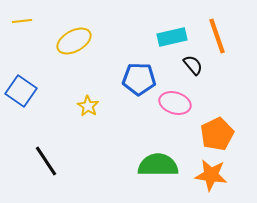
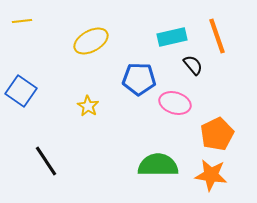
yellow ellipse: moved 17 px right
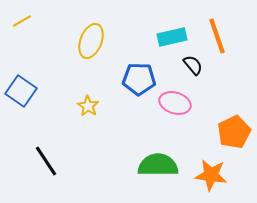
yellow line: rotated 24 degrees counterclockwise
yellow ellipse: rotated 40 degrees counterclockwise
orange pentagon: moved 17 px right, 2 px up
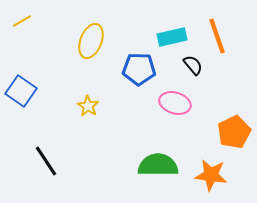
blue pentagon: moved 10 px up
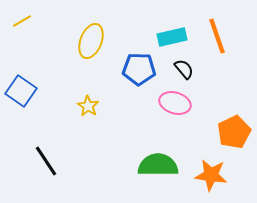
black semicircle: moved 9 px left, 4 px down
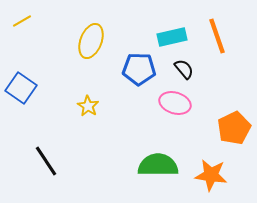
blue square: moved 3 px up
orange pentagon: moved 4 px up
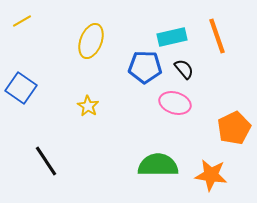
blue pentagon: moved 6 px right, 2 px up
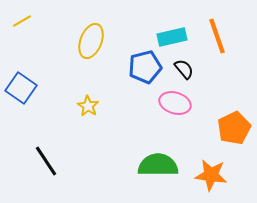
blue pentagon: rotated 16 degrees counterclockwise
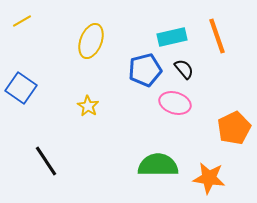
blue pentagon: moved 3 px down
orange star: moved 2 px left, 3 px down
